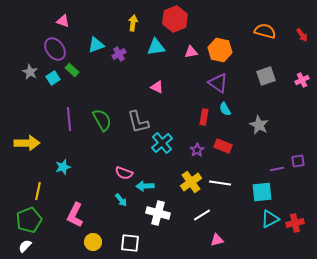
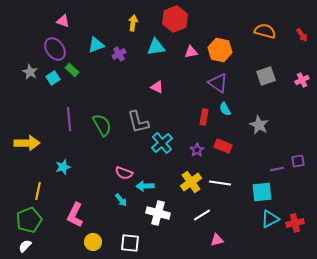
green semicircle at (102, 120): moved 5 px down
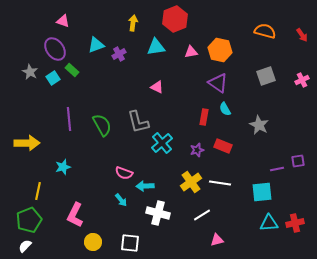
purple star at (197, 150): rotated 16 degrees clockwise
cyan triangle at (270, 219): moved 1 px left, 4 px down; rotated 24 degrees clockwise
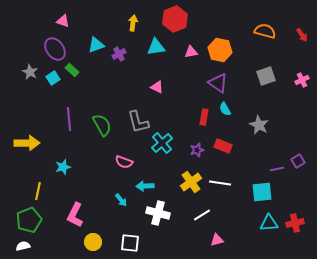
purple square at (298, 161): rotated 24 degrees counterclockwise
pink semicircle at (124, 173): moved 11 px up
white semicircle at (25, 246): moved 2 px left; rotated 32 degrees clockwise
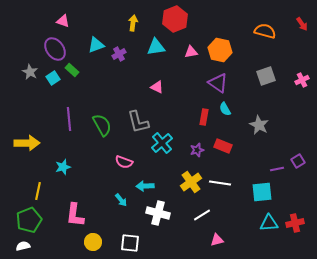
red arrow at (302, 35): moved 11 px up
pink L-shape at (75, 215): rotated 20 degrees counterclockwise
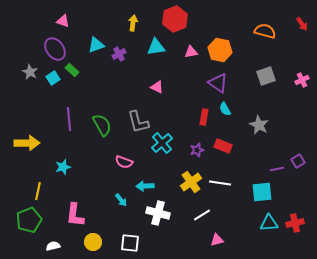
white semicircle at (23, 246): moved 30 px right
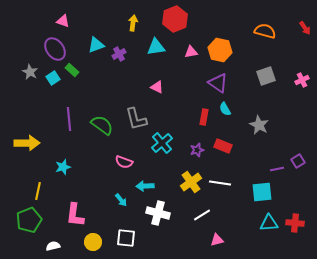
red arrow at (302, 24): moved 3 px right, 4 px down
gray L-shape at (138, 122): moved 2 px left, 3 px up
green semicircle at (102, 125): rotated 25 degrees counterclockwise
red cross at (295, 223): rotated 18 degrees clockwise
white square at (130, 243): moved 4 px left, 5 px up
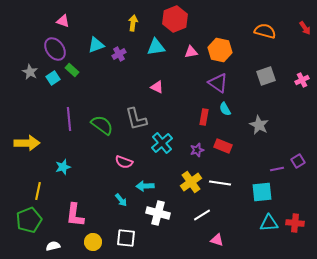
pink triangle at (217, 240): rotated 32 degrees clockwise
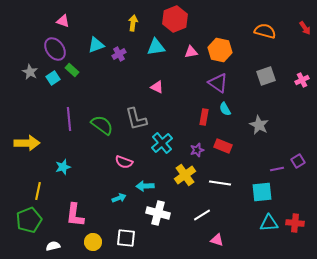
yellow cross at (191, 182): moved 6 px left, 7 px up
cyan arrow at (121, 200): moved 2 px left, 2 px up; rotated 72 degrees counterclockwise
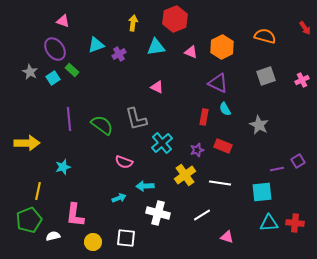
orange semicircle at (265, 31): moved 5 px down
orange hexagon at (220, 50): moved 2 px right, 3 px up; rotated 20 degrees clockwise
pink triangle at (191, 52): rotated 32 degrees clockwise
purple triangle at (218, 83): rotated 10 degrees counterclockwise
pink triangle at (217, 240): moved 10 px right, 3 px up
white semicircle at (53, 246): moved 10 px up
